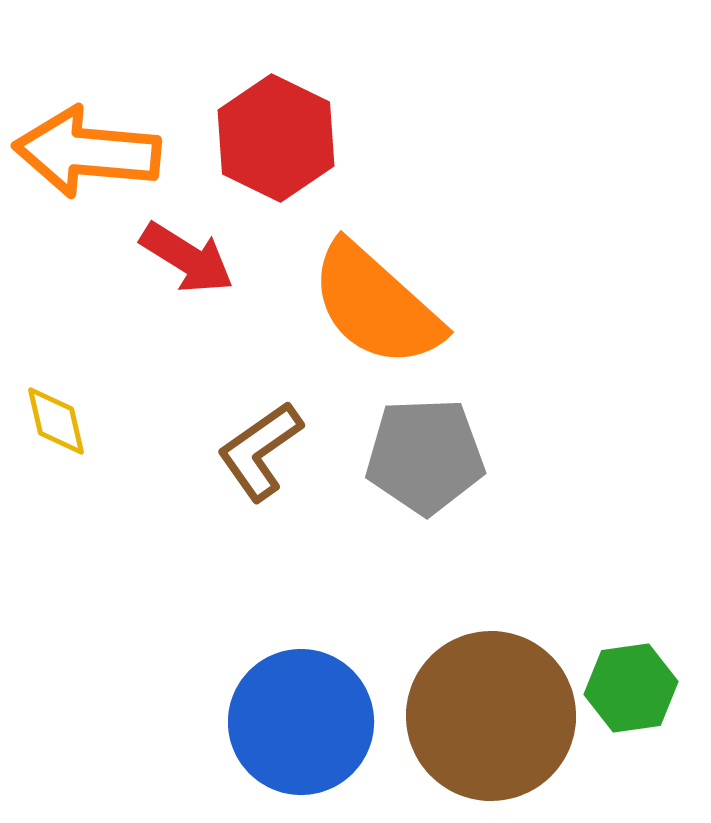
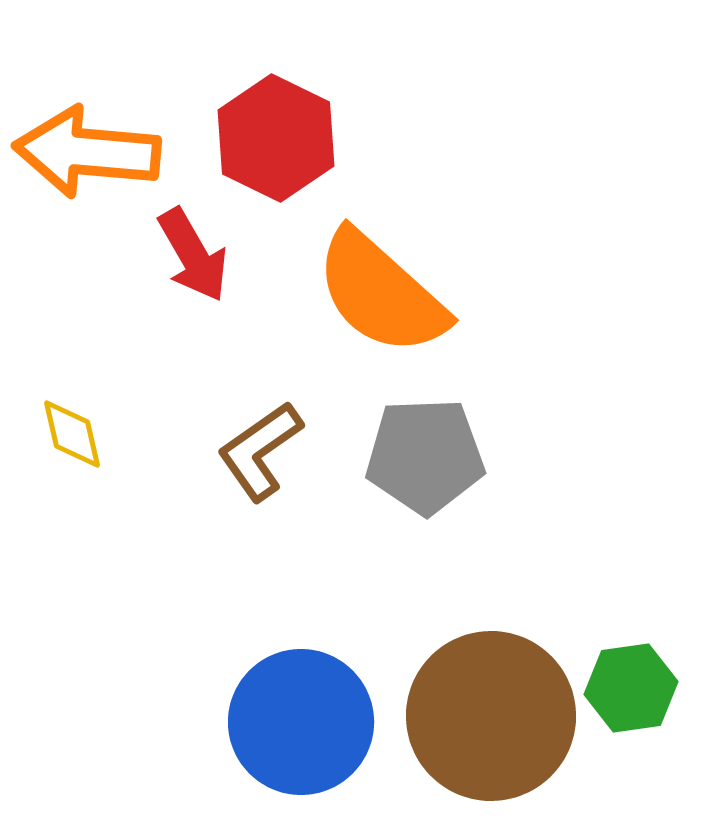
red arrow: moved 6 px right, 3 px up; rotated 28 degrees clockwise
orange semicircle: moved 5 px right, 12 px up
yellow diamond: moved 16 px right, 13 px down
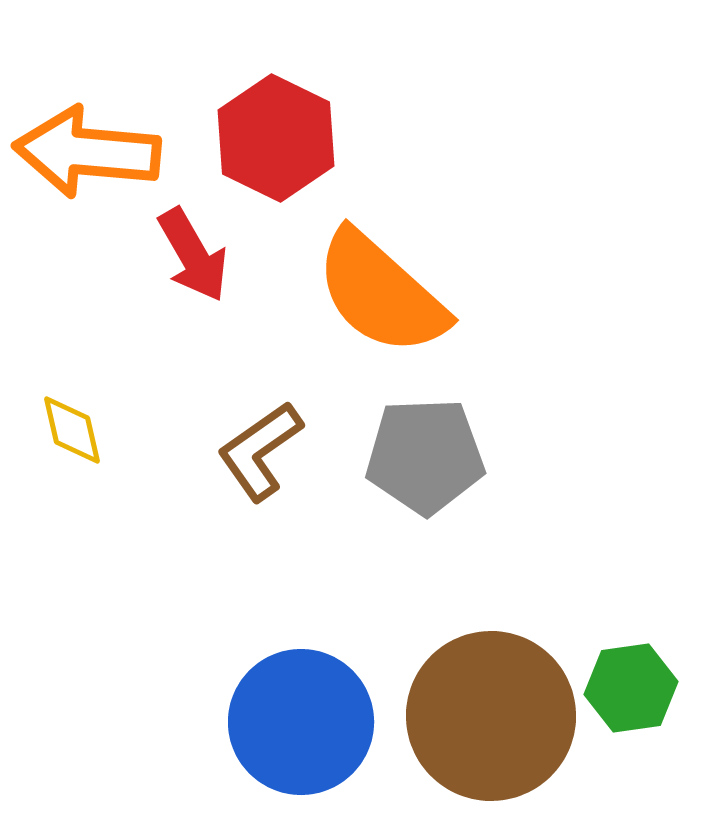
yellow diamond: moved 4 px up
